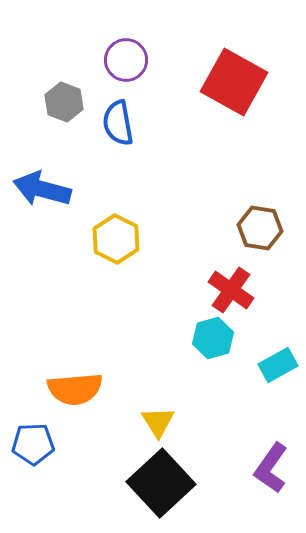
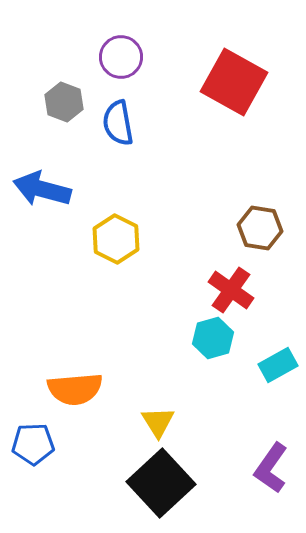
purple circle: moved 5 px left, 3 px up
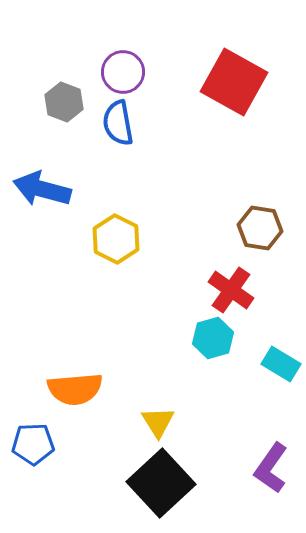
purple circle: moved 2 px right, 15 px down
cyan rectangle: moved 3 px right, 1 px up; rotated 60 degrees clockwise
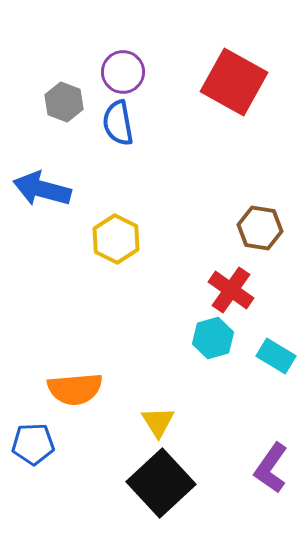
cyan rectangle: moved 5 px left, 8 px up
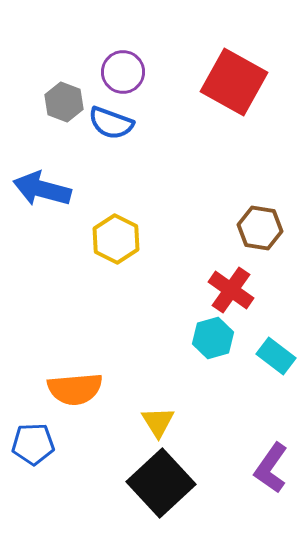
blue semicircle: moved 7 px left; rotated 60 degrees counterclockwise
cyan rectangle: rotated 6 degrees clockwise
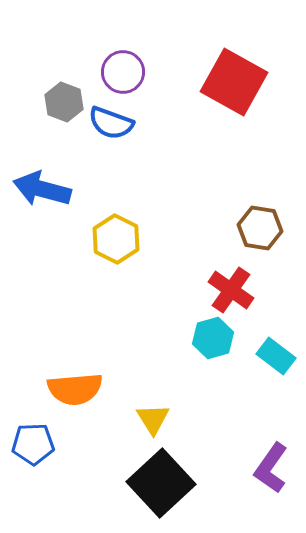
yellow triangle: moved 5 px left, 3 px up
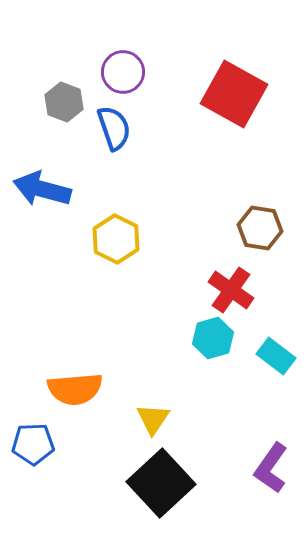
red square: moved 12 px down
blue semicircle: moved 3 px right, 5 px down; rotated 129 degrees counterclockwise
yellow triangle: rotated 6 degrees clockwise
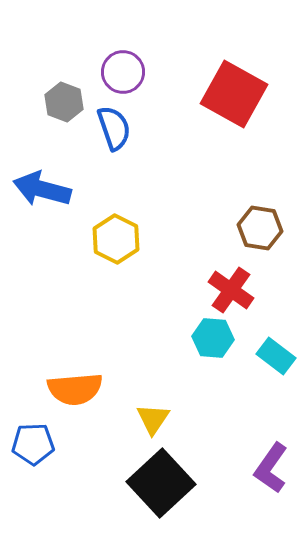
cyan hexagon: rotated 21 degrees clockwise
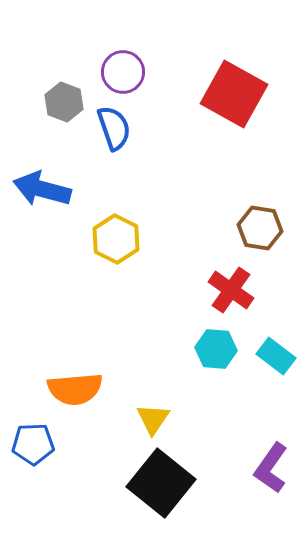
cyan hexagon: moved 3 px right, 11 px down
black square: rotated 8 degrees counterclockwise
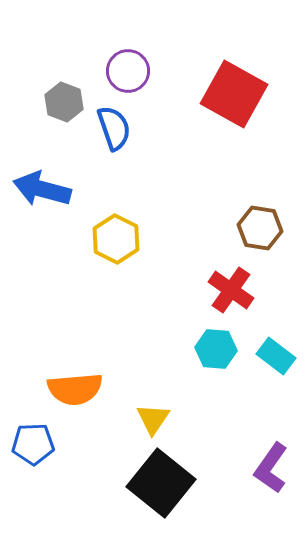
purple circle: moved 5 px right, 1 px up
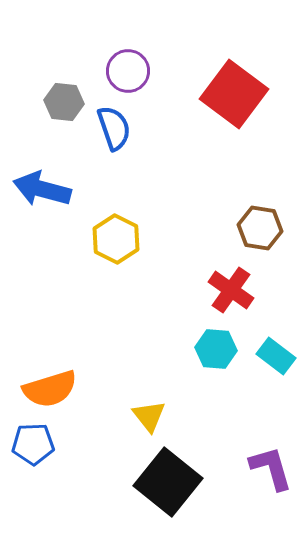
red square: rotated 8 degrees clockwise
gray hexagon: rotated 15 degrees counterclockwise
orange semicircle: moved 25 px left; rotated 12 degrees counterclockwise
yellow triangle: moved 4 px left, 3 px up; rotated 12 degrees counterclockwise
purple L-shape: rotated 129 degrees clockwise
black square: moved 7 px right, 1 px up
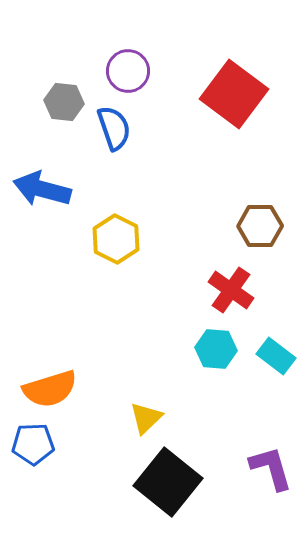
brown hexagon: moved 2 px up; rotated 9 degrees counterclockwise
yellow triangle: moved 3 px left, 2 px down; rotated 24 degrees clockwise
